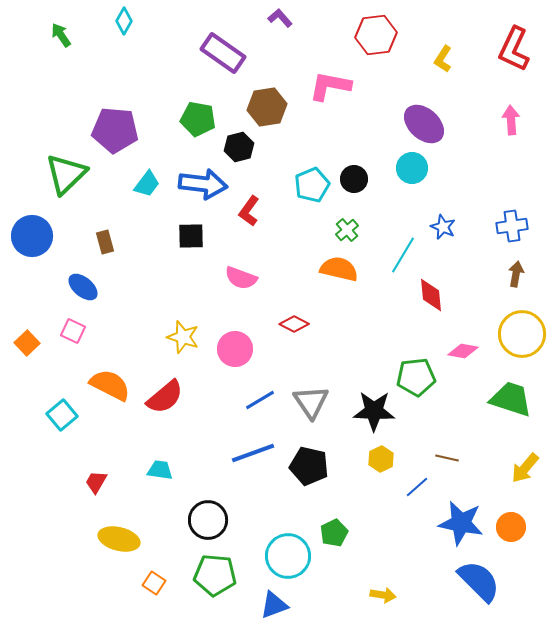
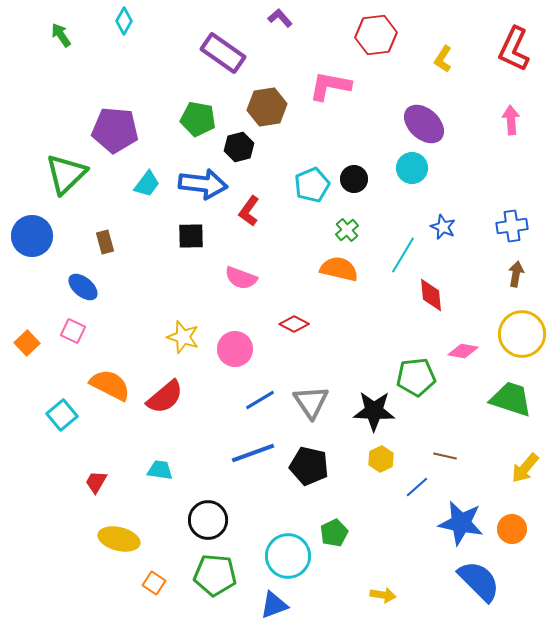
brown line at (447, 458): moved 2 px left, 2 px up
orange circle at (511, 527): moved 1 px right, 2 px down
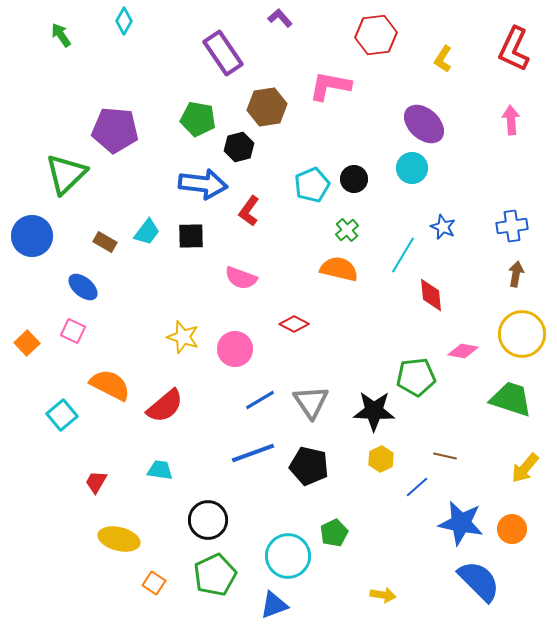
purple rectangle at (223, 53): rotated 21 degrees clockwise
cyan trapezoid at (147, 184): moved 48 px down
brown rectangle at (105, 242): rotated 45 degrees counterclockwise
red semicircle at (165, 397): moved 9 px down
green pentagon at (215, 575): rotated 30 degrees counterclockwise
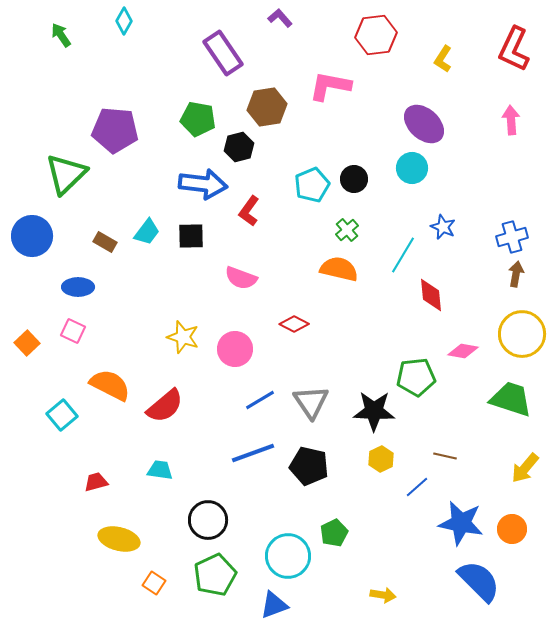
blue cross at (512, 226): moved 11 px down; rotated 8 degrees counterclockwise
blue ellipse at (83, 287): moved 5 px left; rotated 40 degrees counterclockwise
red trapezoid at (96, 482): rotated 45 degrees clockwise
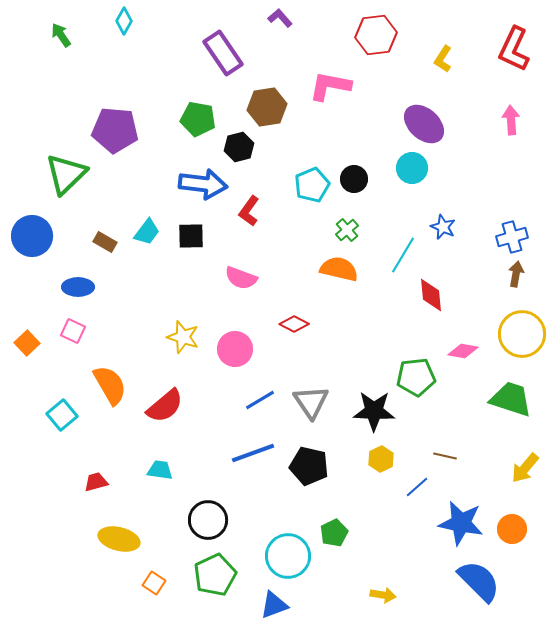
orange semicircle at (110, 385): rotated 33 degrees clockwise
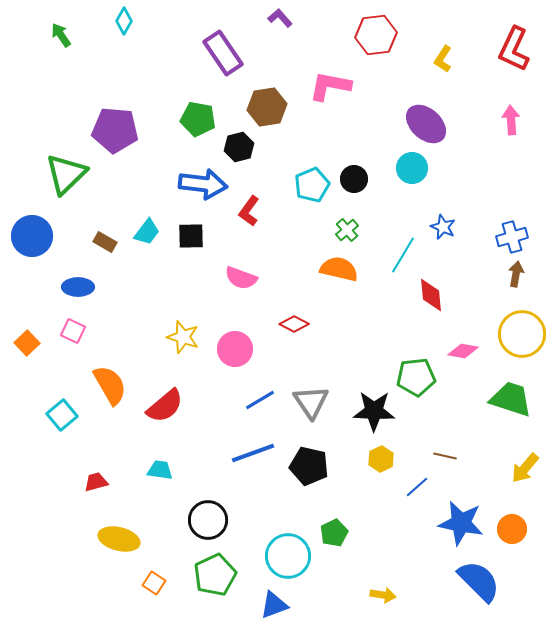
purple ellipse at (424, 124): moved 2 px right
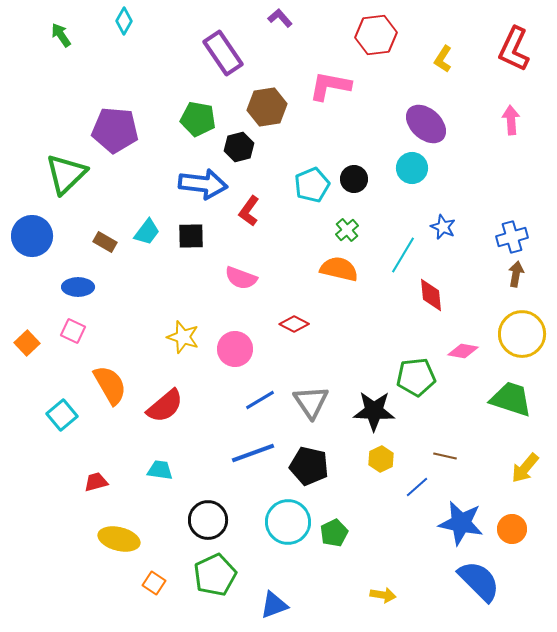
cyan circle at (288, 556): moved 34 px up
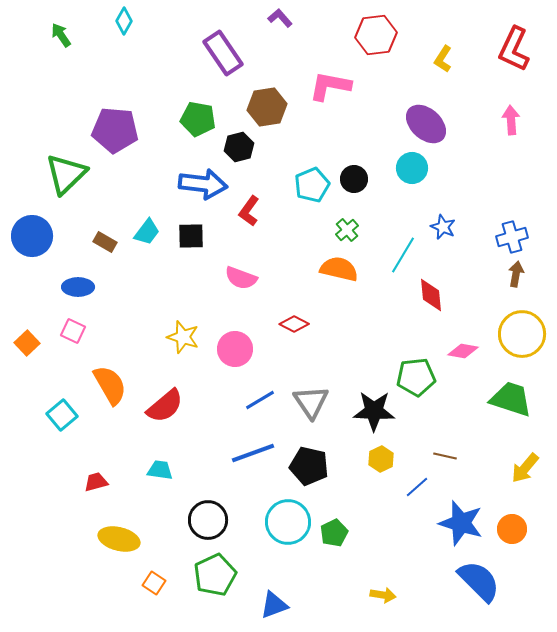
blue star at (461, 523): rotated 6 degrees clockwise
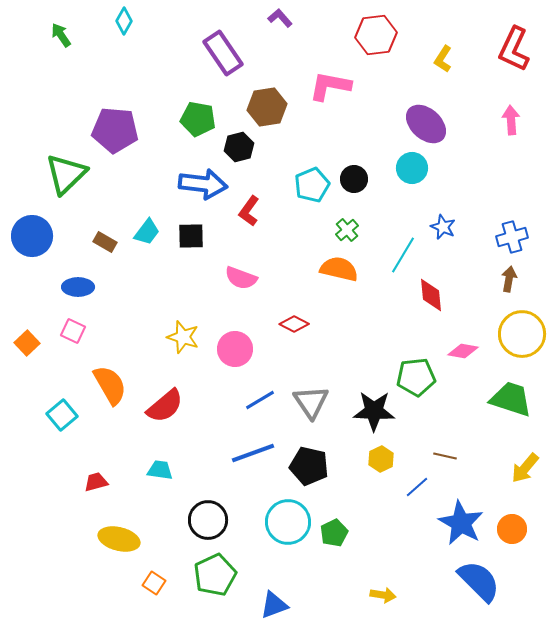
brown arrow at (516, 274): moved 7 px left, 5 px down
blue star at (461, 523): rotated 12 degrees clockwise
